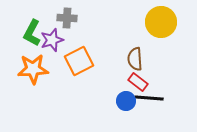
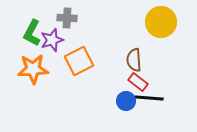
brown semicircle: moved 1 px left, 1 px down
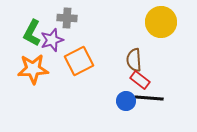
red rectangle: moved 2 px right, 2 px up
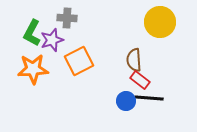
yellow circle: moved 1 px left
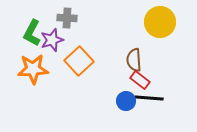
orange square: rotated 16 degrees counterclockwise
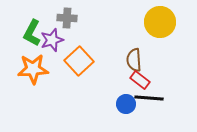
blue circle: moved 3 px down
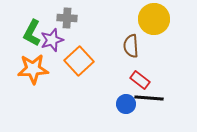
yellow circle: moved 6 px left, 3 px up
brown semicircle: moved 3 px left, 14 px up
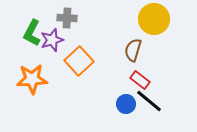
brown semicircle: moved 2 px right, 4 px down; rotated 20 degrees clockwise
orange star: moved 1 px left, 10 px down
black line: moved 3 px down; rotated 36 degrees clockwise
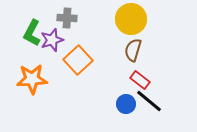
yellow circle: moved 23 px left
orange square: moved 1 px left, 1 px up
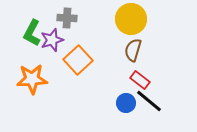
blue circle: moved 1 px up
